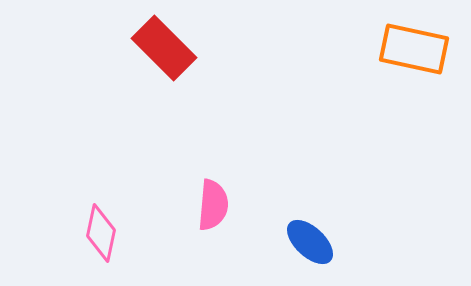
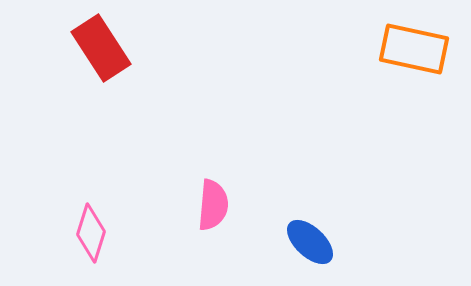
red rectangle: moved 63 px left; rotated 12 degrees clockwise
pink diamond: moved 10 px left; rotated 6 degrees clockwise
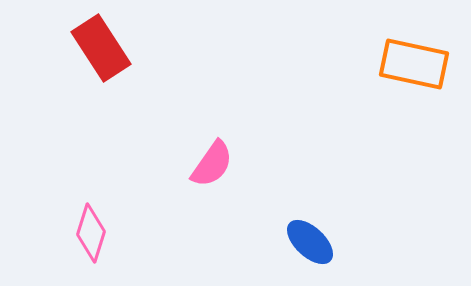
orange rectangle: moved 15 px down
pink semicircle: moved 1 px left, 41 px up; rotated 30 degrees clockwise
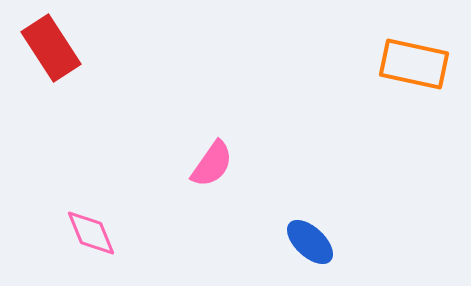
red rectangle: moved 50 px left
pink diamond: rotated 40 degrees counterclockwise
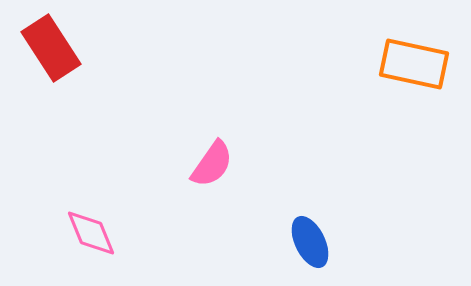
blue ellipse: rotated 21 degrees clockwise
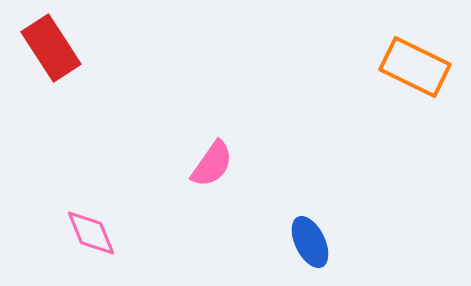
orange rectangle: moved 1 px right, 3 px down; rotated 14 degrees clockwise
